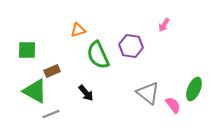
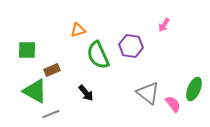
brown rectangle: moved 1 px up
pink semicircle: moved 1 px up
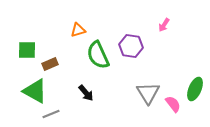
brown rectangle: moved 2 px left, 6 px up
green ellipse: moved 1 px right
gray triangle: rotated 20 degrees clockwise
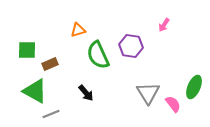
green ellipse: moved 1 px left, 2 px up
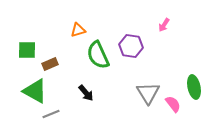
green ellipse: rotated 35 degrees counterclockwise
